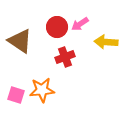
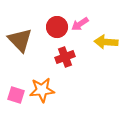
brown triangle: moved 1 px up; rotated 12 degrees clockwise
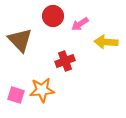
red circle: moved 4 px left, 11 px up
red cross: moved 4 px down
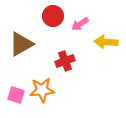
brown triangle: moved 1 px right, 4 px down; rotated 44 degrees clockwise
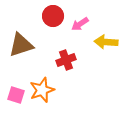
brown triangle: moved 1 px down; rotated 12 degrees clockwise
red cross: moved 1 px right, 1 px up
orange star: rotated 15 degrees counterclockwise
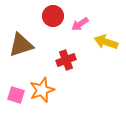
yellow arrow: rotated 15 degrees clockwise
